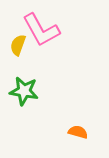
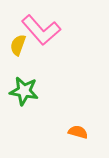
pink L-shape: rotated 12 degrees counterclockwise
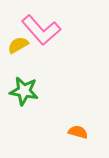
yellow semicircle: rotated 40 degrees clockwise
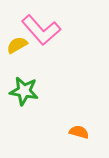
yellow semicircle: moved 1 px left
orange semicircle: moved 1 px right
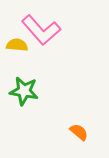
yellow semicircle: rotated 35 degrees clockwise
orange semicircle: rotated 24 degrees clockwise
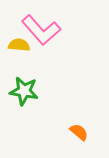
yellow semicircle: moved 2 px right
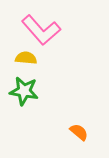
yellow semicircle: moved 7 px right, 13 px down
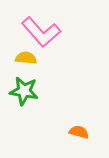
pink L-shape: moved 2 px down
orange semicircle: rotated 24 degrees counterclockwise
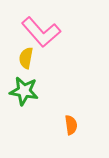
yellow semicircle: rotated 85 degrees counterclockwise
orange semicircle: moved 8 px left, 7 px up; rotated 66 degrees clockwise
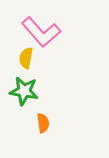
orange semicircle: moved 28 px left, 2 px up
